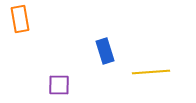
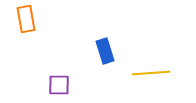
orange rectangle: moved 6 px right
yellow line: moved 1 px down
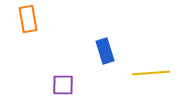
orange rectangle: moved 2 px right
purple square: moved 4 px right
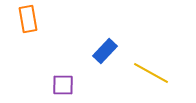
blue rectangle: rotated 60 degrees clockwise
yellow line: rotated 33 degrees clockwise
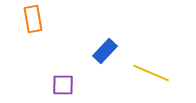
orange rectangle: moved 5 px right
yellow line: rotated 6 degrees counterclockwise
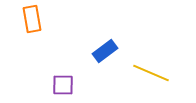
orange rectangle: moved 1 px left
blue rectangle: rotated 10 degrees clockwise
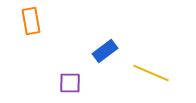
orange rectangle: moved 1 px left, 2 px down
purple square: moved 7 px right, 2 px up
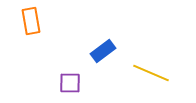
blue rectangle: moved 2 px left
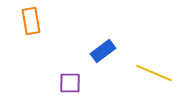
yellow line: moved 3 px right
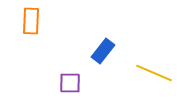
orange rectangle: rotated 12 degrees clockwise
blue rectangle: rotated 15 degrees counterclockwise
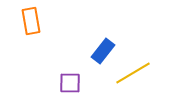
orange rectangle: rotated 12 degrees counterclockwise
yellow line: moved 21 px left; rotated 54 degrees counterclockwise
